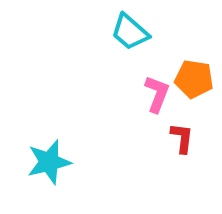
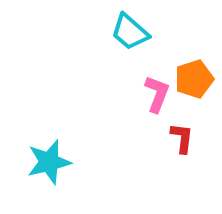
orange pentagon: rotated 27 degrees counterclockwise
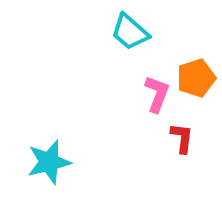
orange pentagon: moved 2 px right, 1 px up
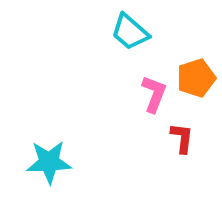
pink L-shape: moved 3 px left
cyan star: rotated 12 degrees clockwise
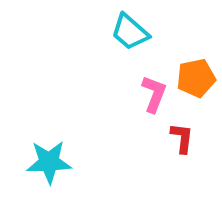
orange pentagon: rotated 6 degrees clockwise
